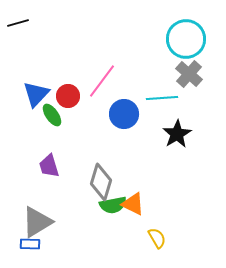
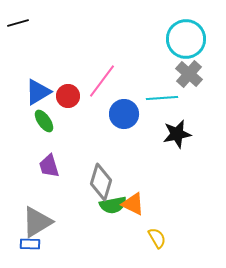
blue triangle: moved 2 px right, 2 px up; rotated 16 degrees clockwise
green ellipse: moved 8 px left, 6 px down
black star: rotated 20 degrees clockwise
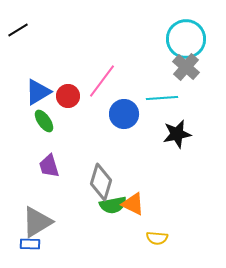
black line: moved 7 px down; rotated 15 degrees counterclockwise
gray cross: moved 3 px left, 7 px up
yellow semicircle: rotated 125 degrees clockwise
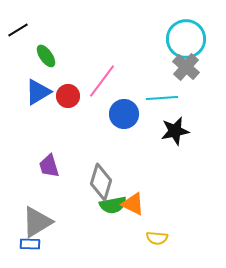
green ellipse: moved 2 px right, 65 px up
black star: moved 2 px left, 3 px up
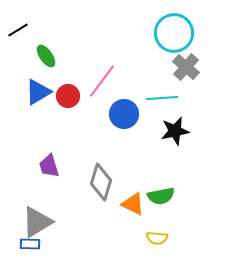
cyan circle: moved 12 px left, 6 px up
green semicircle: moved 48 px right, 9 px up
